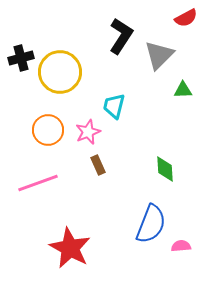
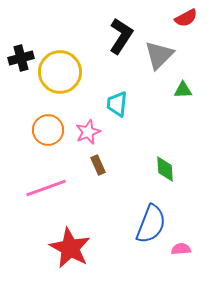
cyan trapezoid: moved 3 px right, 2 px up; rotated 8 degrees counterclockwise
pink line: moved 8 px right, 5 px down
pink semicircle: moved 3 px down
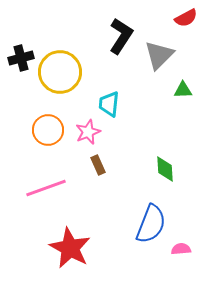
cyan trapezoid: moved 8 px left
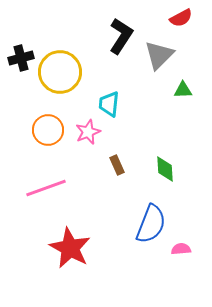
red semicircle: moved 5 px left
brown rectangle: moved 19 px right
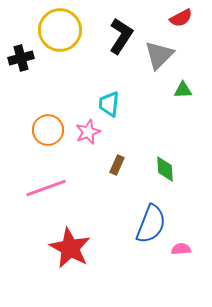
yellow circle: moved 42 px up
brown rectangle: rotated 48 degrees clockwise
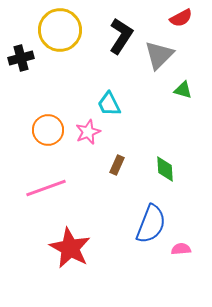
green triangle: rotated 18 degrees clockwise
cyan trapezoid: rotated 32 degrees counterclockwise
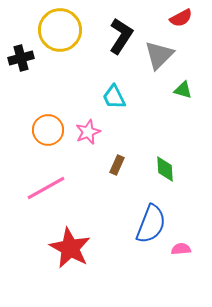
cyan trapezoid: moved 5 px right, 7 px up
pink line: rotated 9 degrees counterclockwise
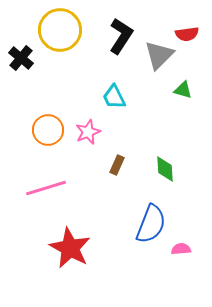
red semicircle: moved 6 px right, 16 px down; rotated 20 degrees clockwise
black cross: rotated 35 degrees counterclockwise
pink line: rotated 12 degrees clockwise
